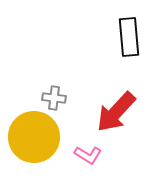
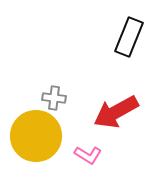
black rectangle: rotated 27 degrees clockwise
red arrow: rotated 18 degrees clockwise
yellow circle: moved 2 px right, 1 px up
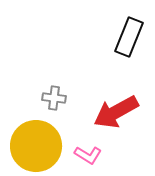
yellow circle: moved 10 px down
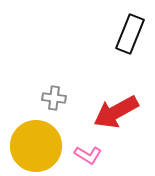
black rectangle: moved 1 px right, 3 px up
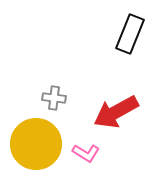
yellow circle: moved 2 px up
pink L-shape: moved 2 px left, 2 px up
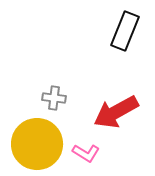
black rectangle: moved 5 px left, 3 px up
yellow circle: moved 1 px right
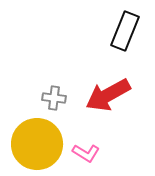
red arrow: moved 8 px left, 17 px up
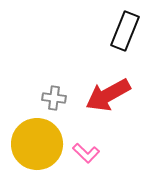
pink L-shape: rotated 12 degrees clockwise
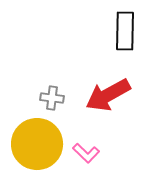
black rectangle: rotated 21 degrees counterclockwise
gray cross: moved 2 px left
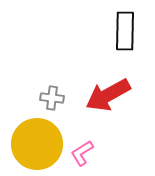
pink L-shape: moved 4 px left; rotated 104 degrees clockwise
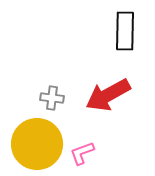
pink L-shape: rotated 12 degrees clockwise
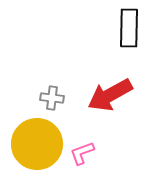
black rectangle: moved 4 px right, 3 px up
red arrow: moved 2 px right
